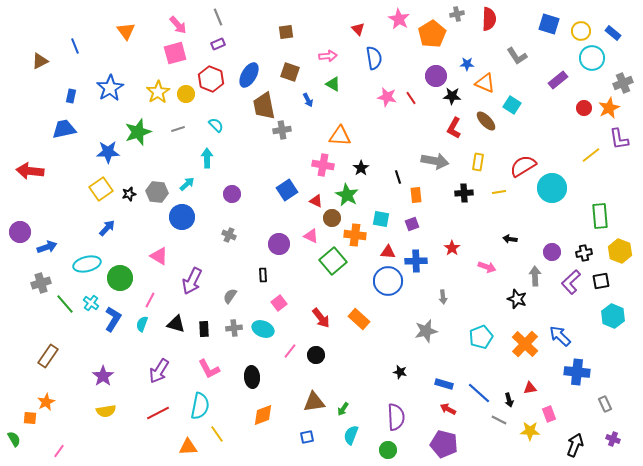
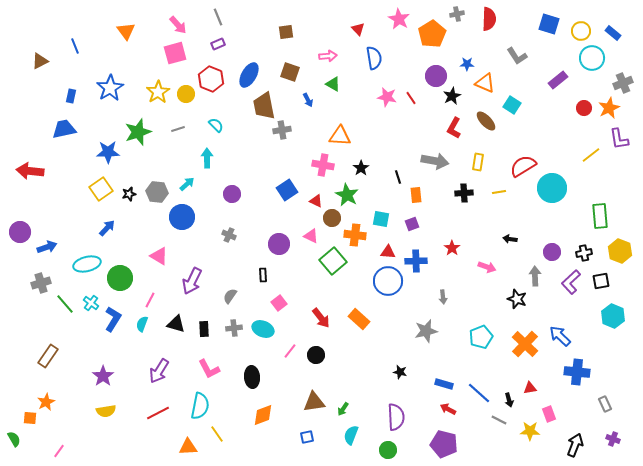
black star at (452, 96): rotated 30 degrees counterclockwise
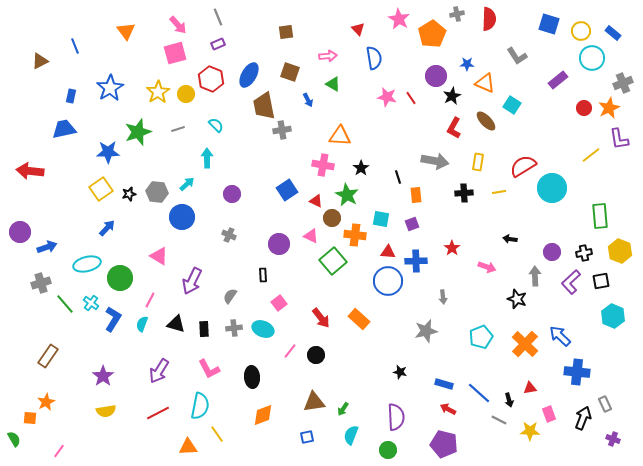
black arrow at (575, 445): moved 8 px right, 27 px up
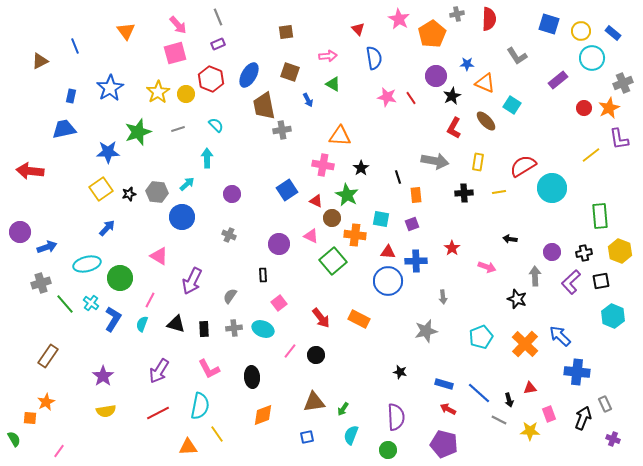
orange rectangle at (359, 319): rotated 15 degrees counterclockwise
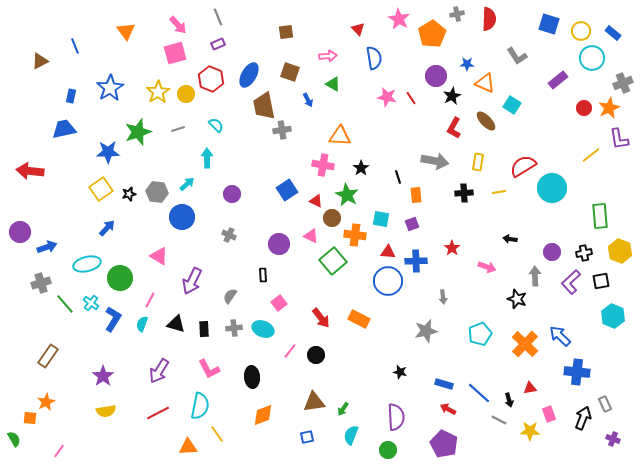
cyan pentagon at (481, 337): moved 1 px left, 3 px up
purple pentagon at (444, 444): rotated 12 degrees clockwise
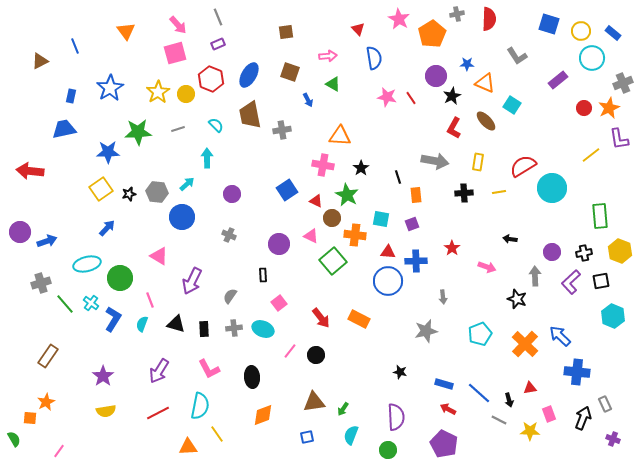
brown trapezoid at (264, 106): moved 14 px left, 9 px down
green star at (138, 132): rotated 16 degrees clockwise
blue arrow at (47, 247): moved 6 px up
pink line at (150, 300): rotated 49 degrees counterclockwise
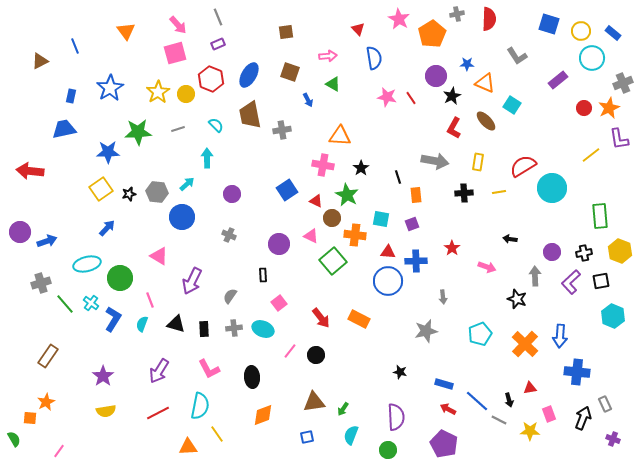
blue arrow at (560, 336): rotated 130 degrees counterclockwise
blue line at (479, 393): moved 2 px left, 8 px down
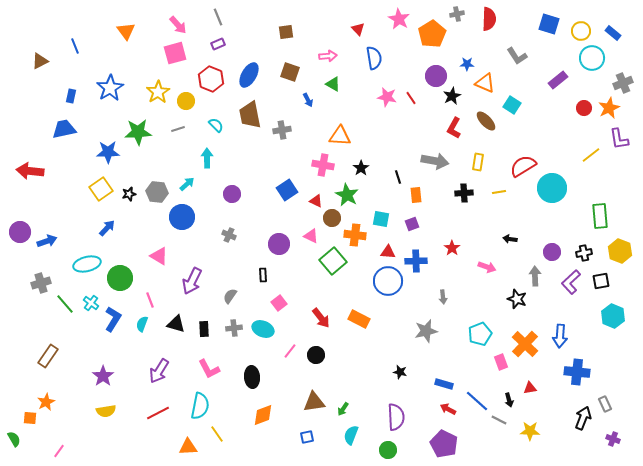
yellow circle at (186, 94): moved 7 px down
pink rectangle at (549, 414): moved 48 px left, 52 px up
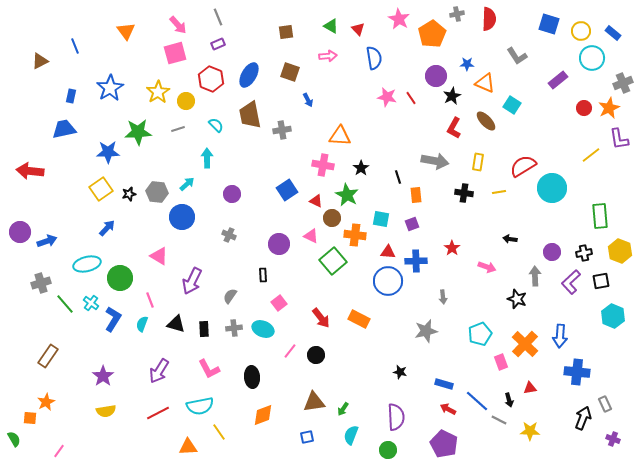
green triangle at (333, 84): moved 2 px left, 58 px up
black cross at (464, 193): rotated 12 degrees clockwise
cyan semicircle at (200, 406): rotated 68 degrees clockwise
yellow line at (217, 434): moved 2 px right, 2 px up
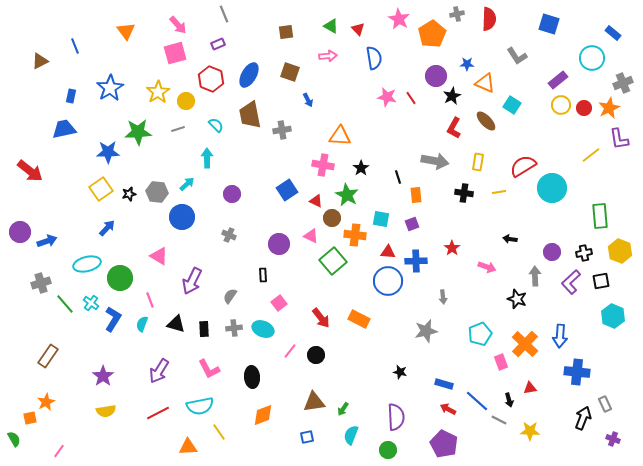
gray line at (218, 17): moved 6 px right, 3 px up
yellow circle at (581, 31): moved 20 px left, 74 px down
red arrow at (30, 171): rotated 148 degrees counterclockwise
orange square at (30, 418): rotated 16 degrees counterclockwise
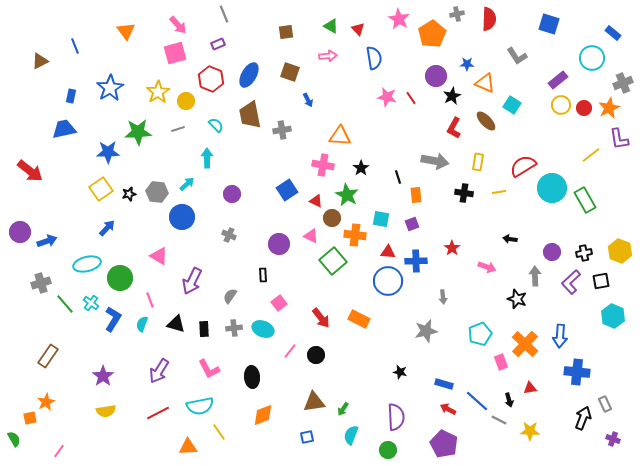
green rectangle at (600, 216): moved 15 px left, 16 px up; rotated 25 degrees counterclockwise
